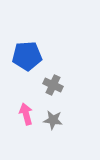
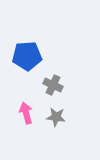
pink arrow: moved 1 px up
gray star: moved 3 px right, 3 px up
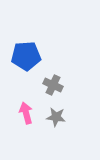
blue pentagon: moved 1 px left
